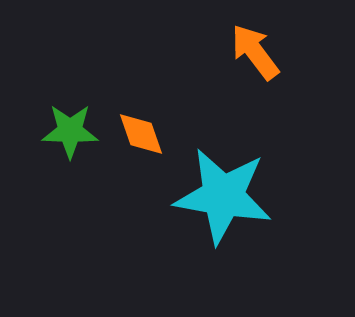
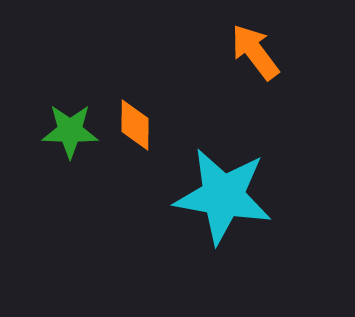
orange diamond: moved 6 px left, 9 px up; rotated 20 degrees clockwise
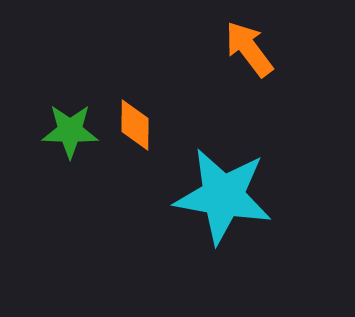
orange arrow: moved 6 px left, 3 px up
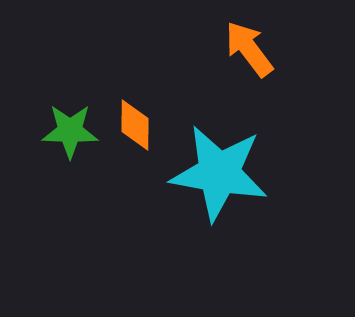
cyan star: moved 4 px left, 23 px up
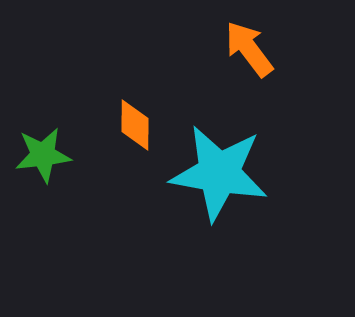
green star: moved 27 px left, 24 px down; rotated 8 degrees counterclockwise
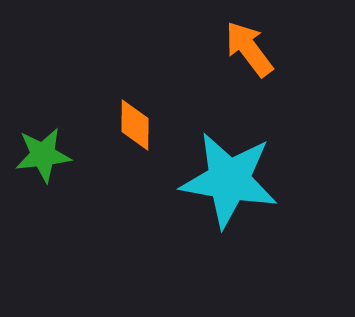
cyan star: moved 10 px right, 7 px down
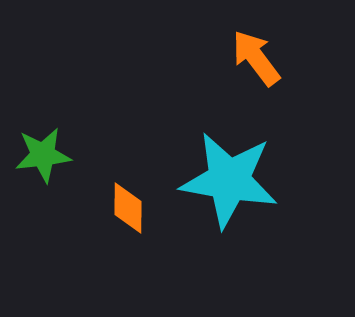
orange arrow: moved 7 px right, 9 px down
orange diamond: moved 7 px left, 83 px down
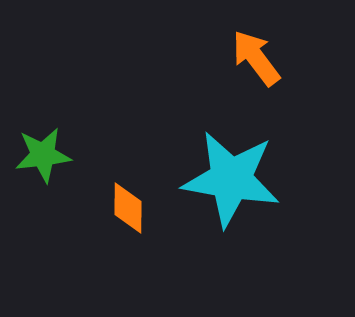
cyan star: moved 2 px right, 1 px up
